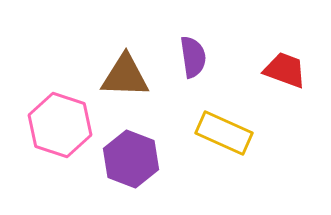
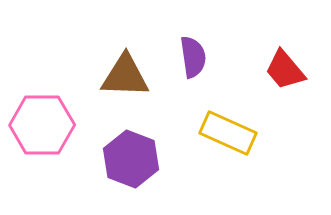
red trapezoid: rotated 150 degrees counterclockwise
pink hexagon: moved 18 px left; rotated 18 degrees counterclockwise
yellow rectangle: moved 4 px right
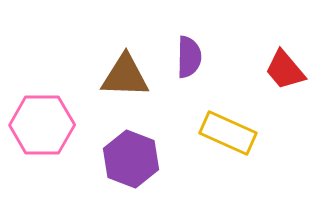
purple semicircle: moved 4 px left; rotated 9 degrees clockwise
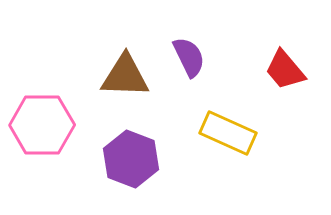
purple semicircle: rotated 27 degrees counterclockwise
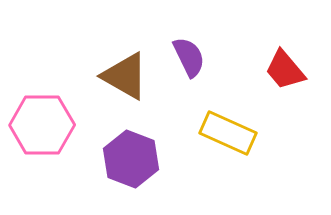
brown triangle: rotated 28 degrees clockwise
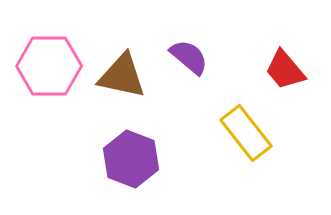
purple semicircle: rotated 24 degrees counterclockwise
brown triangle: moved 3 px left; rotated 18 degrees counterclockwise
pink hexagon: moved 7 px right, 59 px up
yellow rectangle: moved 18 px right; rotated 28 degrees clockwise
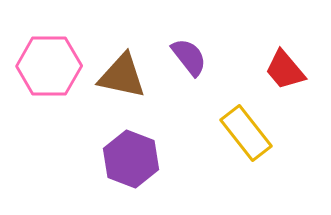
purple semicircle: rotated 12 degrees clockwise
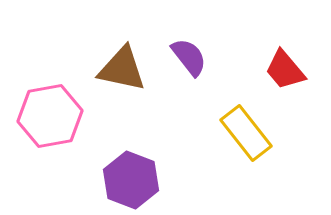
pink hexagon: moved 1 px right, 50 px down; rotated 10 degrees counterclockwise
brown triangle: moved 7 px up
purple hexagon: moved 21 px down
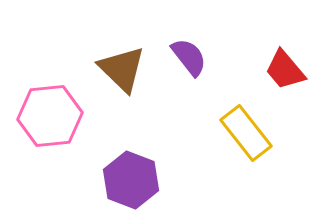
brown triangle: rotated 32 degrees clockwise
pink hexagon: rotated 4 degrees clockwise
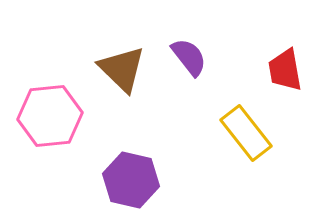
red trapezoid: rotated 30 degrees clockwise
purple hexagon: rotated 8 degrees counterclockwise
